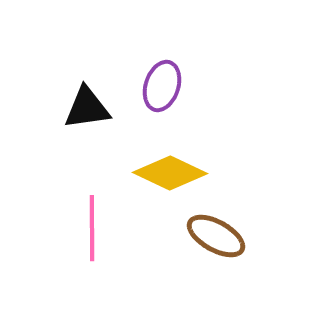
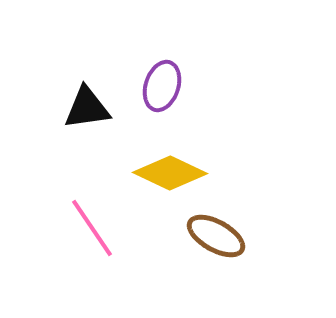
pink line: rotated 34 degrees counterclockwise
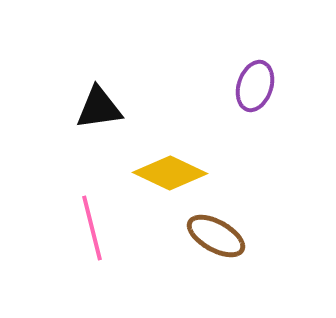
purple ellipse: moved 93 px right
black triangle: moved 12 px right
pink line: rotated 20 degrees clockwise
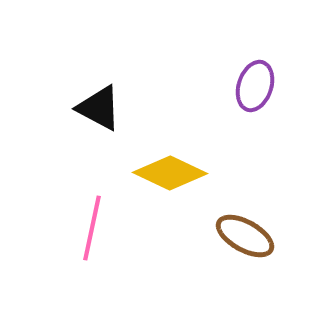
black triangle: rotated 36 degrees clockwise
pink line: rotated 26 degrees clockwise
brown ellipse: moved 29 px right
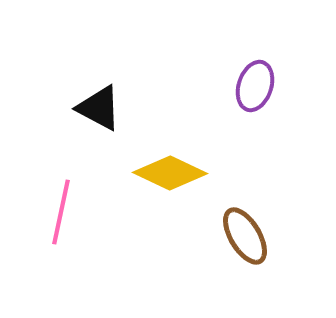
pink line: moved 31 px left, 16 px up
brown ellipse: rotated 30 degrees clockwise
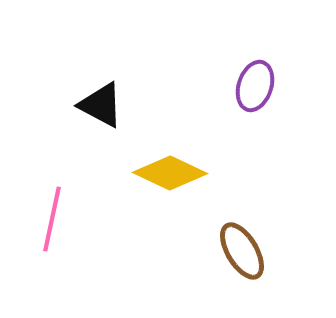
black triangle: moved 2 px right, 3 px up
pink line: moved 9 px left, 7 px down
brown ellipse: moved 3 px left, 15 px down
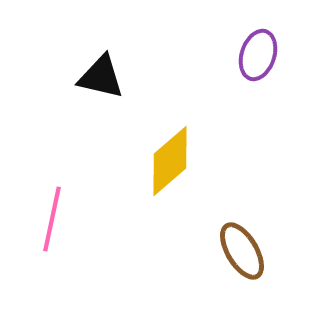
purple ellipse: moved 3 px right, 31 px up
black triangle: moved 28 px up; rotated 15 degrees counterclockwise
yellow diamond: moved 12 px up; rotated 66 degrees counterclockwise
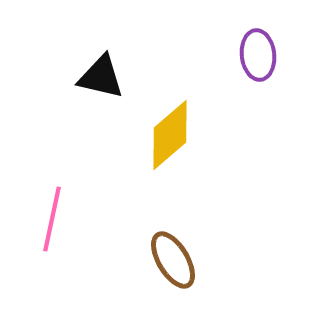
purple ellipse: rotated 24 degrees counterclockwise
yellow diamond: moved 26 px up
brown ellipse: moved 69 px left, 9 px down
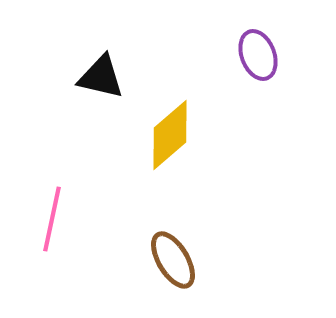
purple ellipse: rotated 15 degrees counterclockwise
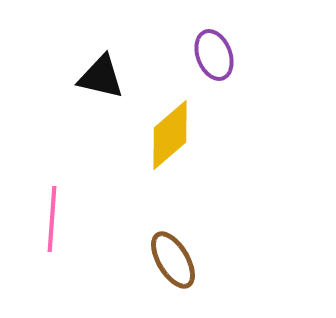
purple ellipse: moved 44 px left
pink line: rotated 8 degrees counterclockwise
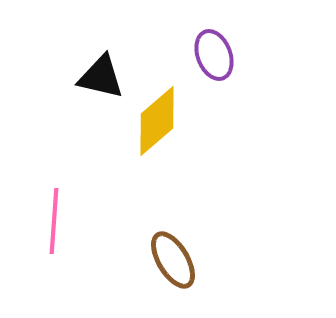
yellow diamond: moved 13 px left, 14 px up
pink line: moved 2 px right, 2 px down
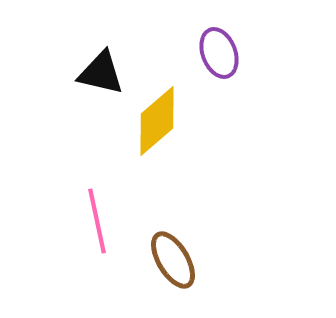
purple ellipse: moved 5 px right, 2 px up
black triangle: moved 4 px up
pink line: moved 43 px right; rotated 16 degrees counterclockwise
